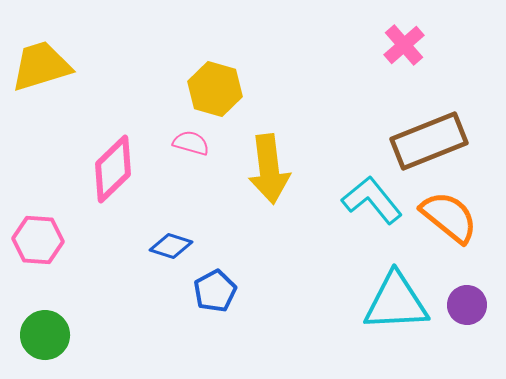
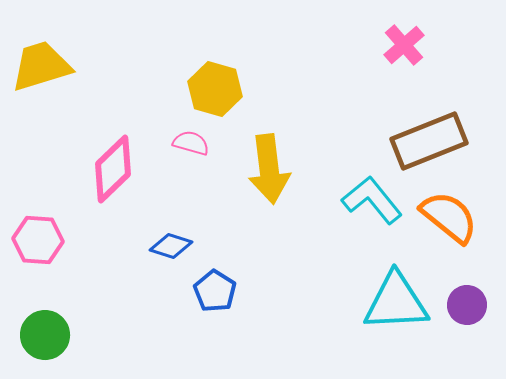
blue pentagon: rotated 12 degrees counterclockwise
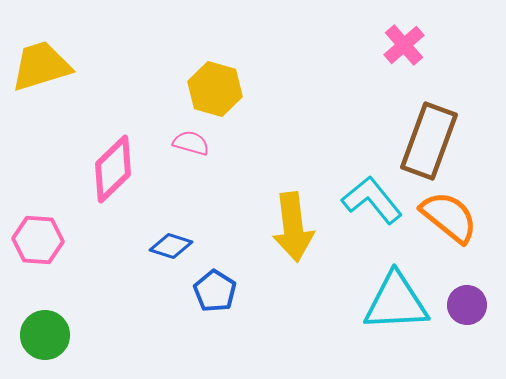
brown rectangle: rotated 48 degrees counterclockwise
yellow arrow: moved 24 px right, 58 px down
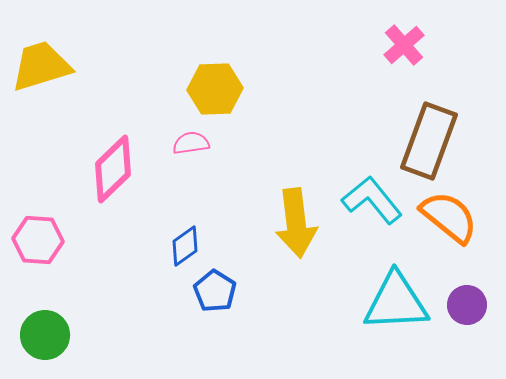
yellow hexagon: rotated 18 degrees counterclockwise
pink semicircle: rotated 24 degrees counterclockwise
yellow arrow: moved 3 px right, 4 px up
blue diamond: moved 14 px right; rotated 54 degrees counterclockwise
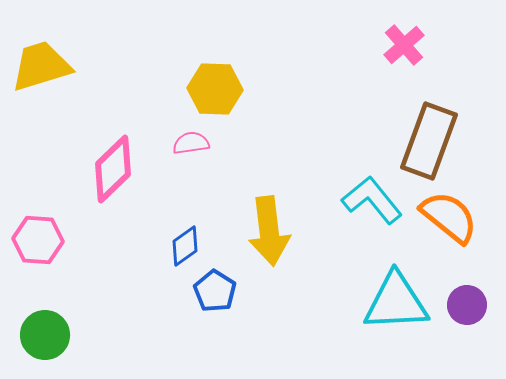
yellow hexagon: rotated 4 degrees clockwise
yellow arrow: moved 27 px left, 8 px down
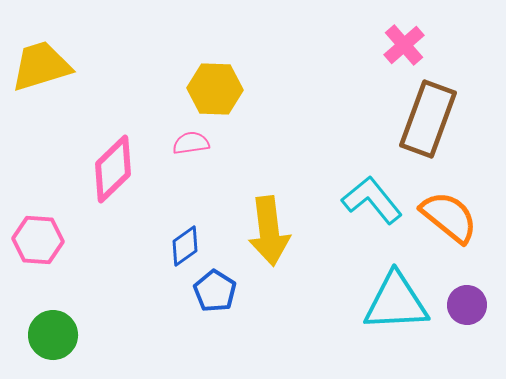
brown rectangle: moved 1 px left, 22 px up
green circle: moved 8 px right
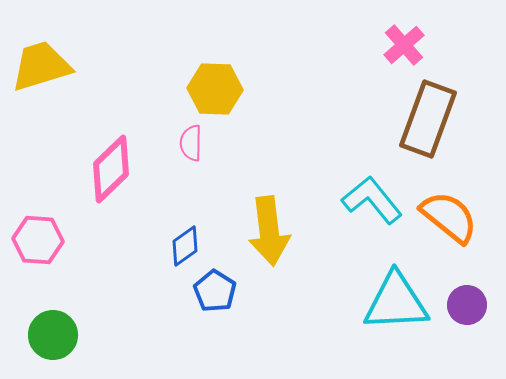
pink semicircle: rotated 81 degrees counterclockwise
pink diamond: moved 2 px left
